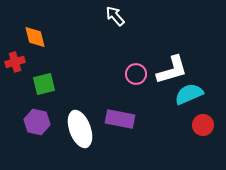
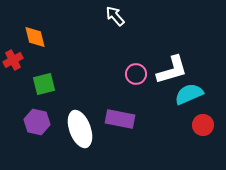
red cross: moved 2 px left, 2 px up; rotated 12 degrees counterclockwise
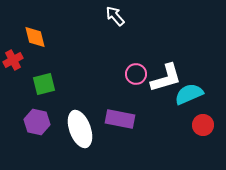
white L-shape: moved 6 px left, 8 px down
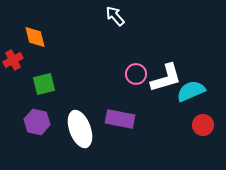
cyan semicircle: moved 2 px right, 3 px up
